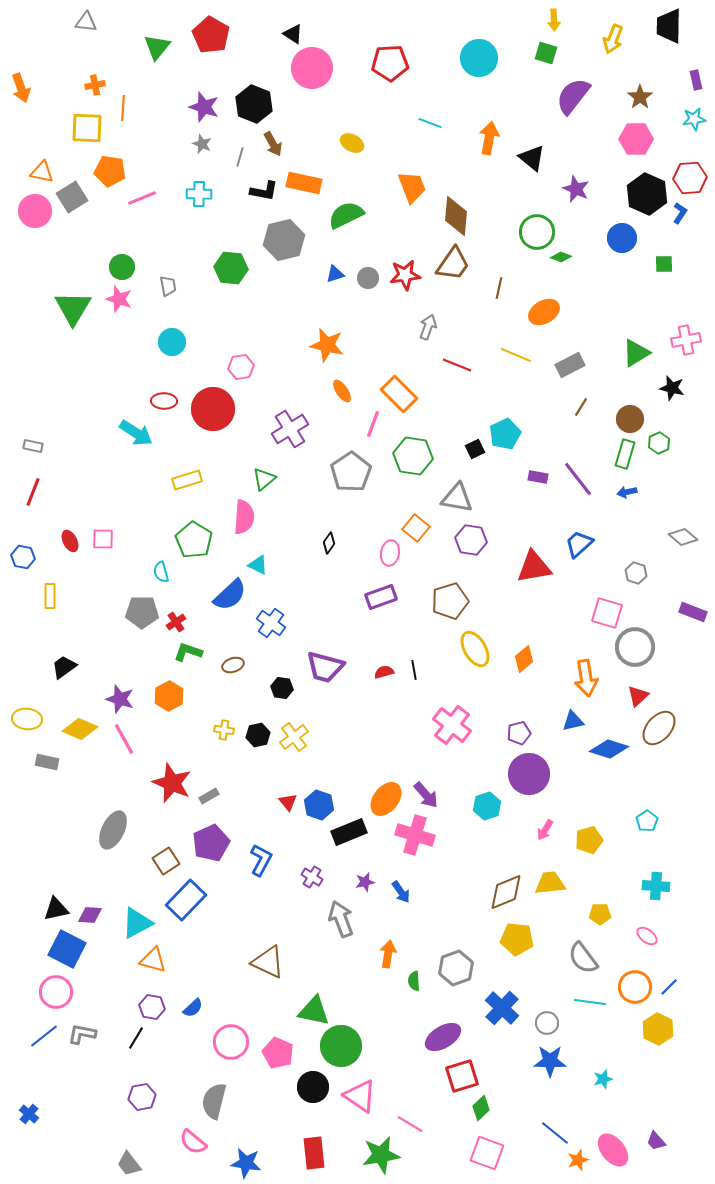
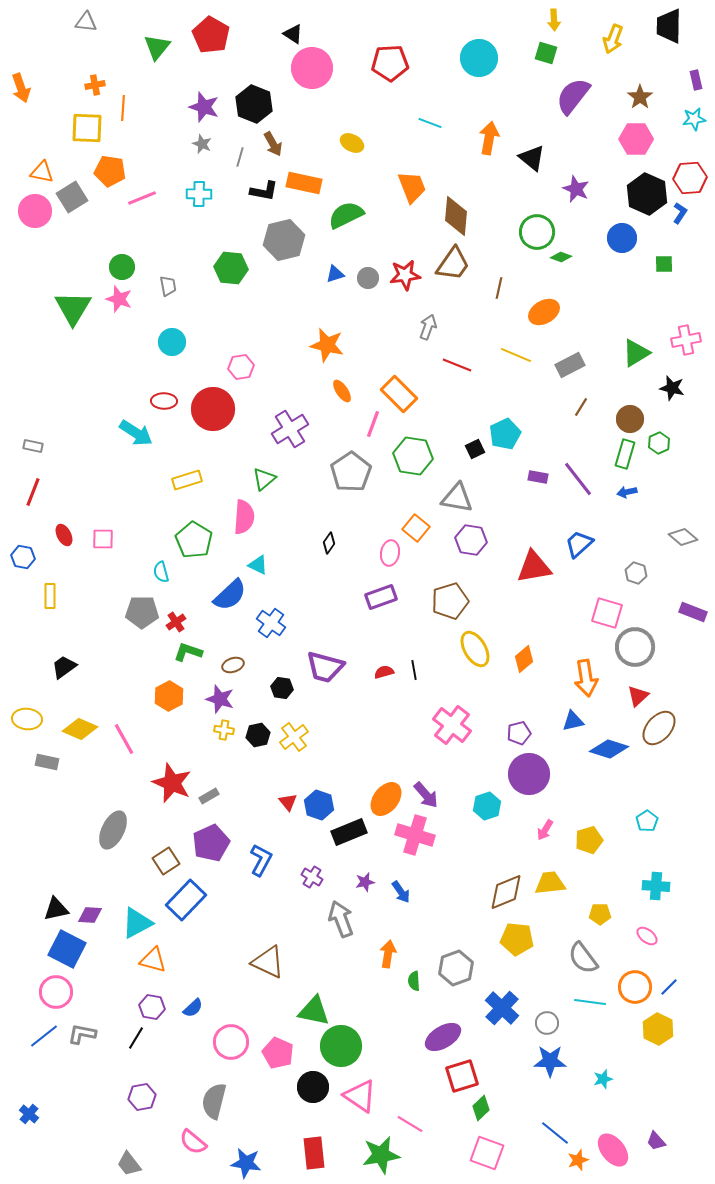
red ellipse at (70, 541): moved 6 px left, 6 px up
purple star at (120, 699): moved 100 px right
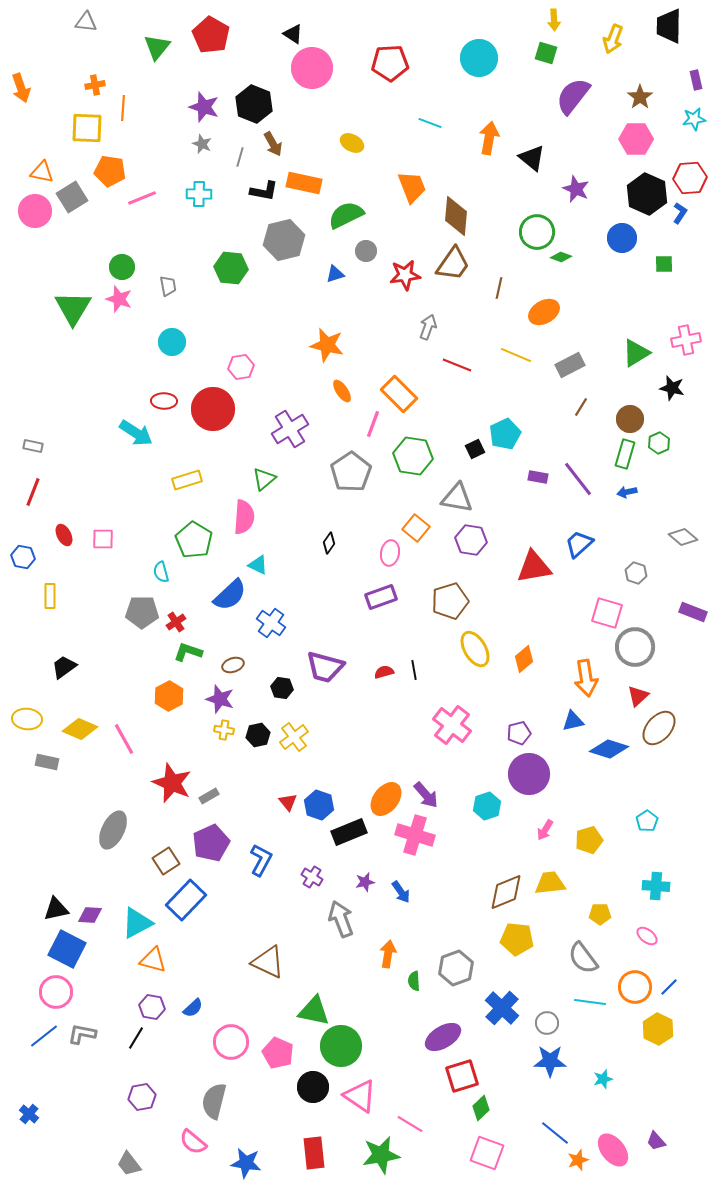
gray circle at (368, 278): moved 2 px left, 27 px up
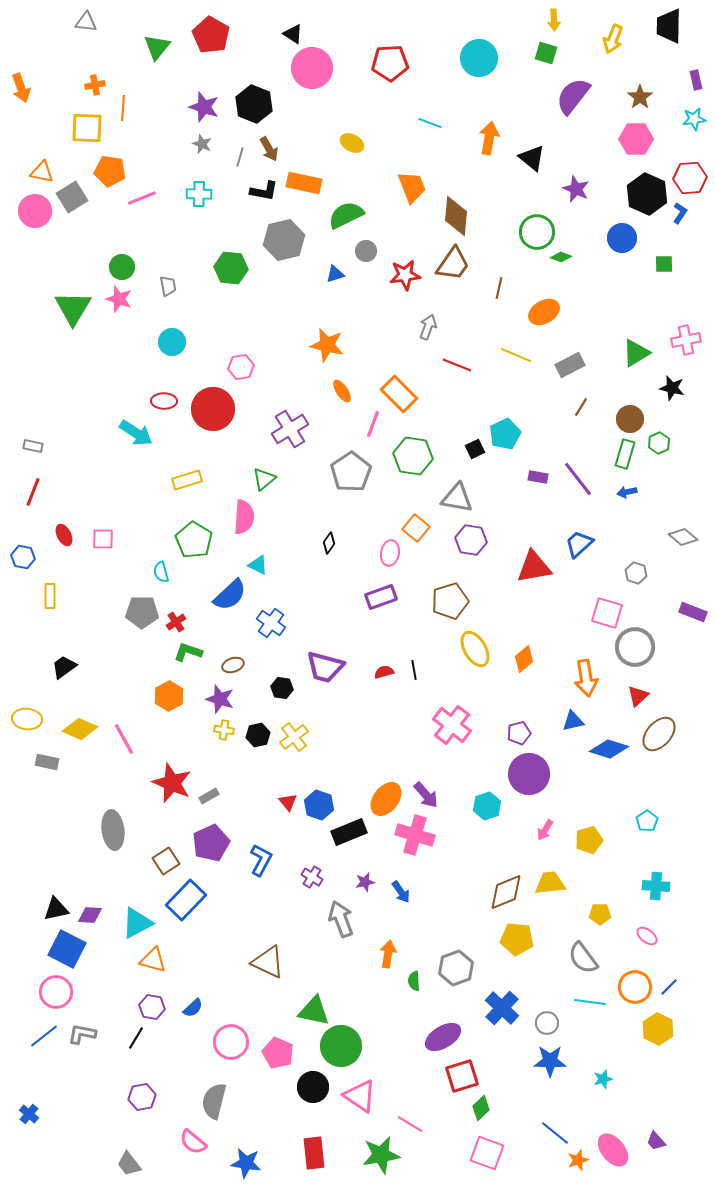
brown arrow at (273, 144): moved 4 px left, 5 px down
brown ellipse at (659, 728): moved 6 px down
gray ellipse at (113, 830): rotated 33 degrees counterclockwise
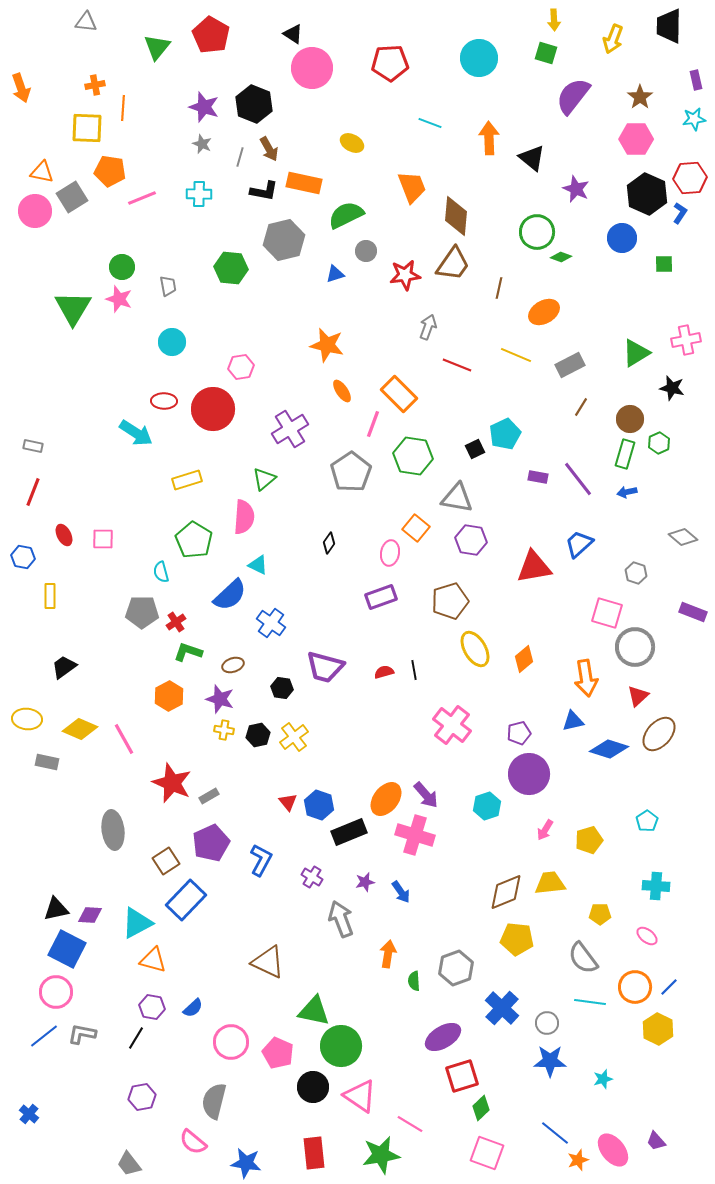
orange arrow at (489, 138): rotated 12 degrees counterclockwise
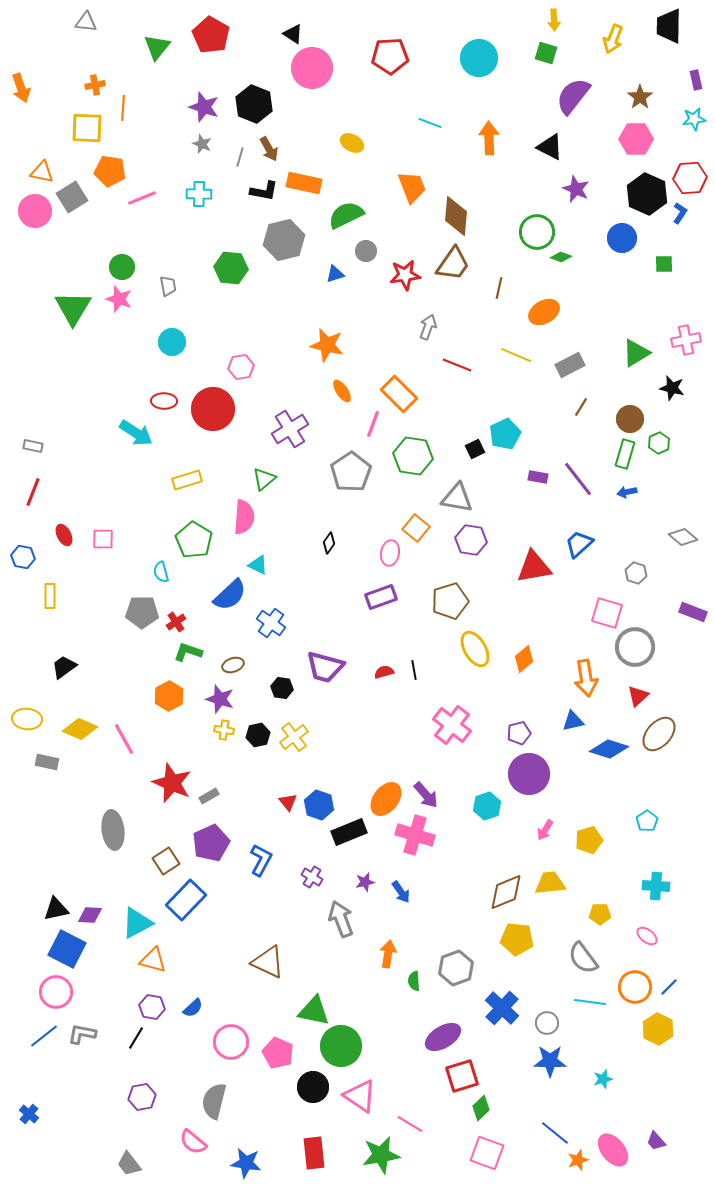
red pentagon at (390, 63): moved 7 px up
black triangle at (532, 158): moved 18 px right, 11 px up; rotated 12 degrees counterclockwise
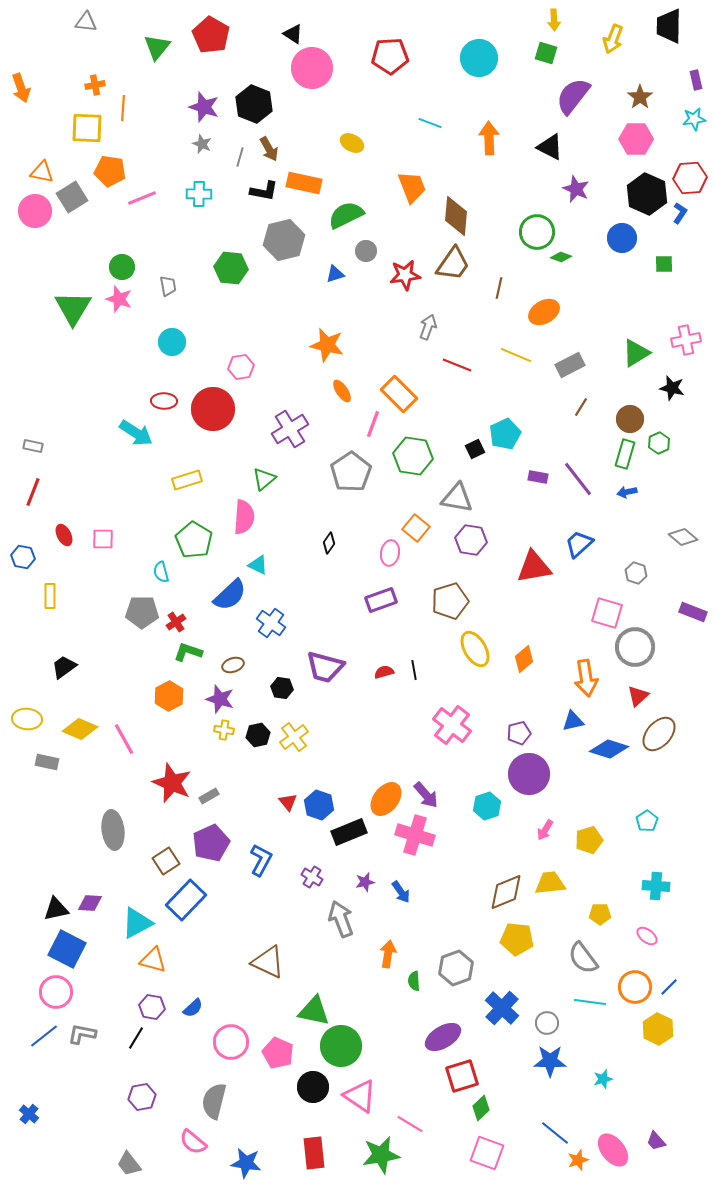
purple rectangle at (381, 597): moved 3 px down
purple diamond at (90, 915): moved 12 px up
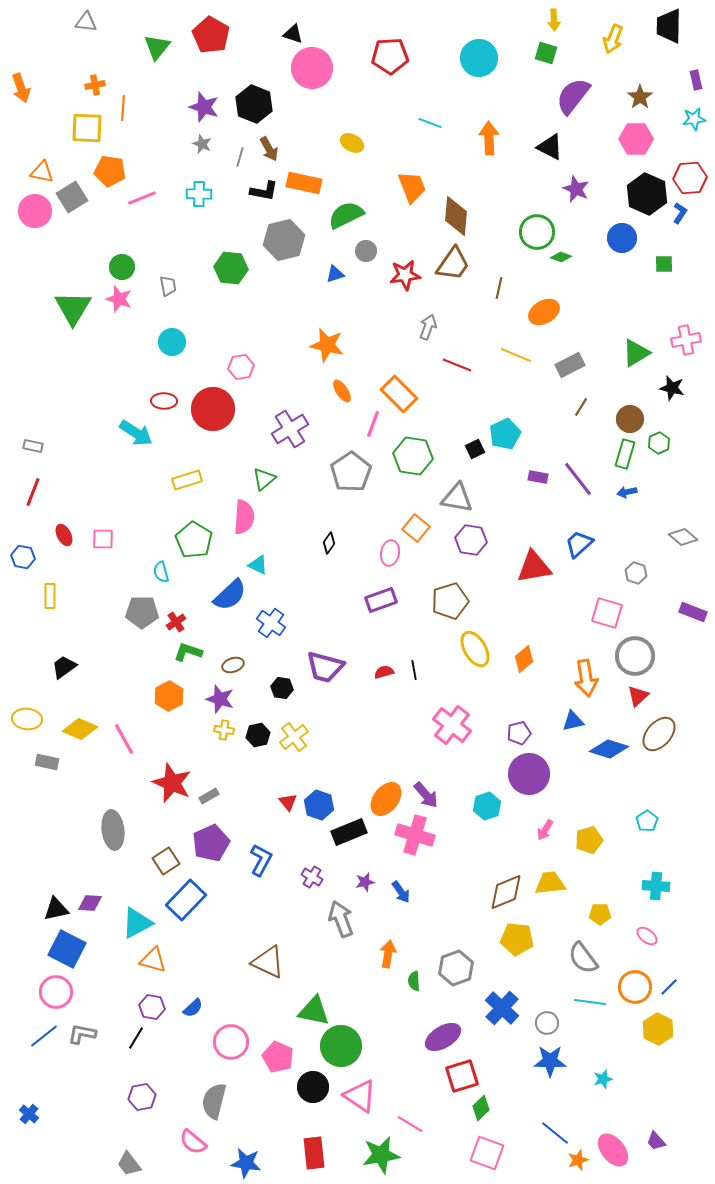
black triangle at (293, 34): rotated 15 degrees counterclockwise
gray circle at (635, 647): moved 9 px down
pink pentagon at (278, 1053): moved 4 px down
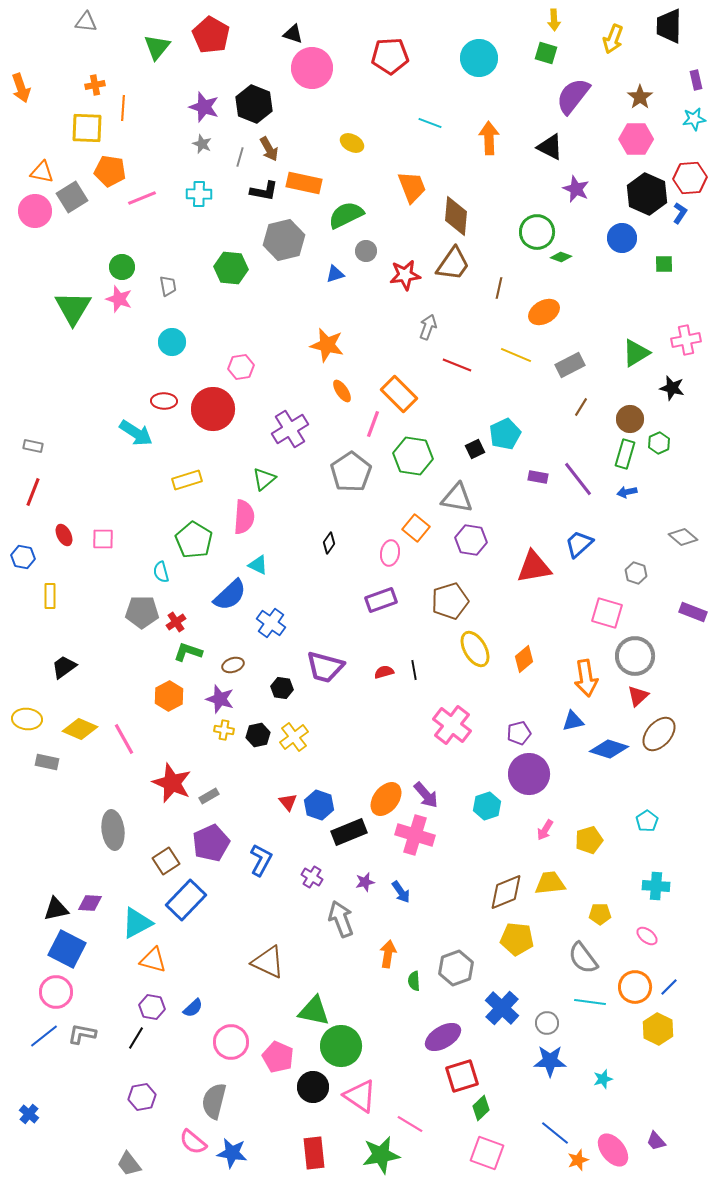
blue star at (246, 1163): moved 14 px left, 10 px up
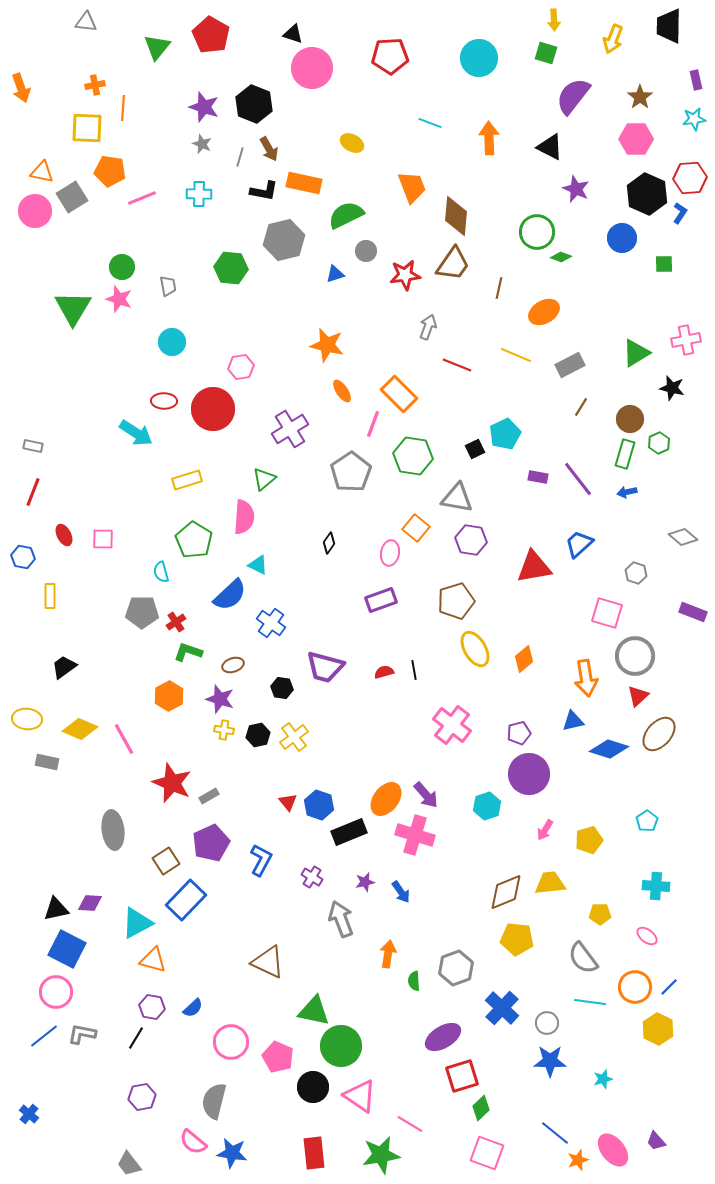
brown pentagon at (450, 601): moved 6 px right
